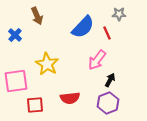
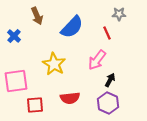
blue semicircle: moved 11 px left
blue cross: moved 1 px left, 1 px down
yellow star: moved 7 px right
purple hexagon: rotated 15 degrees counterclockwise
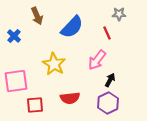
purple hexagon: rotated 10 degrees clockwise
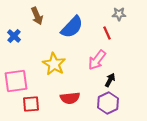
red square: moved 4 px left, 1 px up
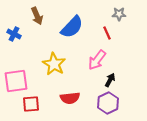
blue cross: moved 2 px up; rotated 16 degrees counterclockwise
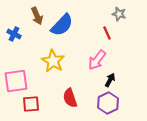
gray star: rotated 16 degrees clockwise
blue semicircle: moved 10 px left, 2 px up
yellow star: moved 1 px left, 3 px up
red semicircle: rotated 78 degrees clockwise
